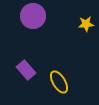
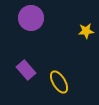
purple circle: moved 2 px left, 2 px down
yellow star: moved 7 px down
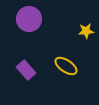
purple circle: moved 2 px left, 1 px down
yellow ellipse: moved 7 px right, 16 px up; rotated 25 degrees counterclockwise
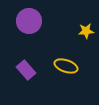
purple circle: moved 2 px down
yellow ellipse: rotated 15 degrees counterclockwise
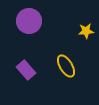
yellow ellipse: rotated 40 degrees clockwise
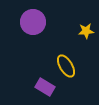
purple circle: moved 4 px right, 1 px down
purple rectangle: moved 19 px right, 17 px down; rotated 18 degrees counterclockwise
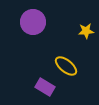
yellow ellipse: rotated 20 degrees counterclockwise
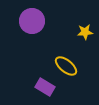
purple circle: moved 1 px left, 1 px up
yellow star: moved 1 px left, 1 px down
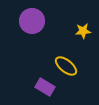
yellow star: moved 2 px left, 1 px up
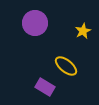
purple circle: moved 3 px right, 2 px down
yellow star: rotated 21 degrees counterclockwise
